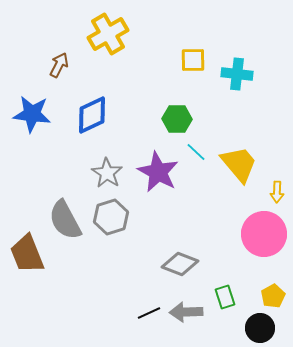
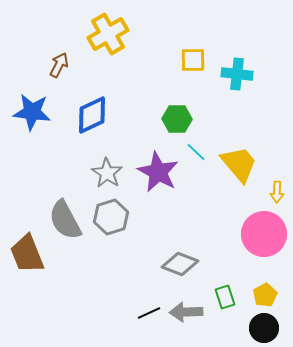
blue star: moved 2 px up
yellow pentagon: moved 8 px left, 1 px up
black circle: moved 4 px right
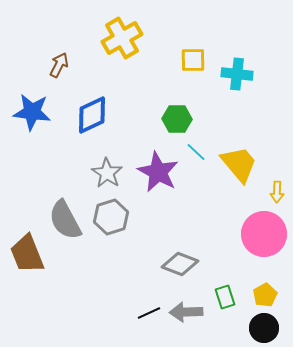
yellow cross: moved 14 px right, 4 px down
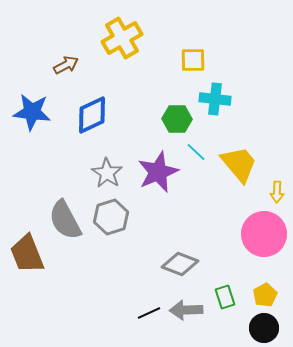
brown arrow: moved 7 px right; rotated 35 degrees clockwise
cyan cross: moved 22 px left, 25 px down
purple star: rotated 21 degrees clockwise
gray arrow: moved 2 px up
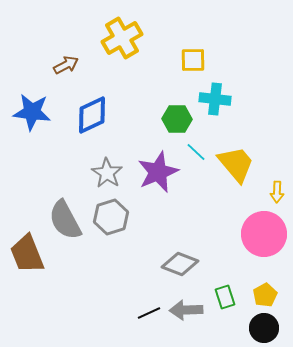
yellow trapezoid: moved 3 px left
